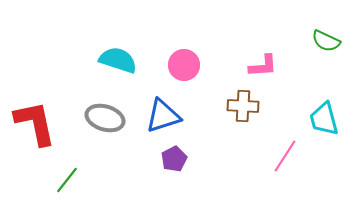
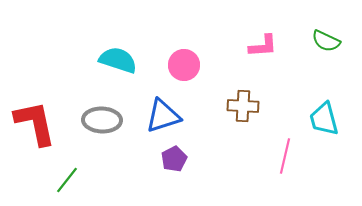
pink L-shape: moved 20 px up
gray ellipse: moved 3 px left, 2 px down; rotated 15 degrees counterclockwise
pink line: rotated 20 degrees counterclockwise
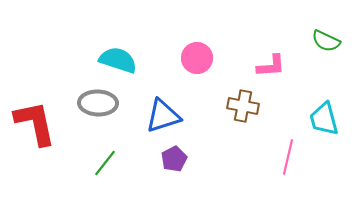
pink L-shape: moved 8 px right, 20 px down
pink circle: moved 13 px right, 7 px up
brown cross: rotated 8 degrees clockwise
gray ellipse: moved 4 px left, 17 px up
pink line: moved 3 px right, 1 px down
green line: moved 38 px right, 17 px up
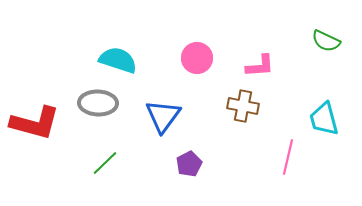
pink L-shape: moved 11 px left
blue triangle: rotated 36 degrees counterclockwise
red L-shape: rotated 117 degrees clockwise
purple pentagon: moved 15 px right, 5 px down
green line: rotated 8 degrees clockwise
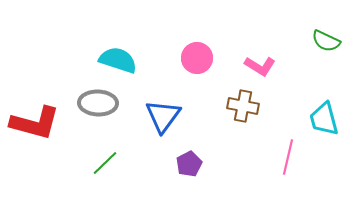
pink L-shape: rotated 36 degrees clockwise
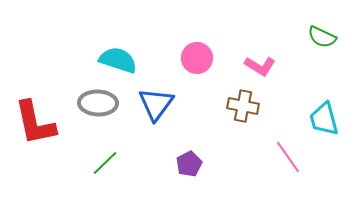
green semicircle: moved 4 px left, 4 px up
blue triangle: moved 7 px left, 12 px up
red L-shape: rotated 63 degrees clockwise
pink line: rotated 48 degrees counterclockwise
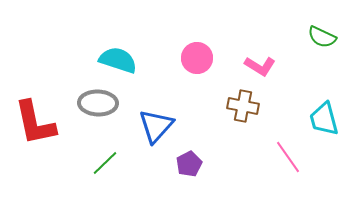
blue triangle: moved 22 px down; rotated 6 degrees clockwise
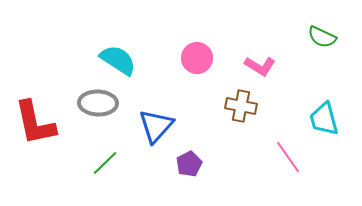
cyan semicircle: rotated 15 degrees clockwise
brown cross: moved 2 px left
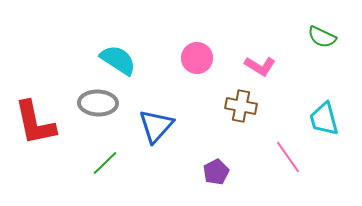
purple pentagon: moved 27 px right, 8 px down
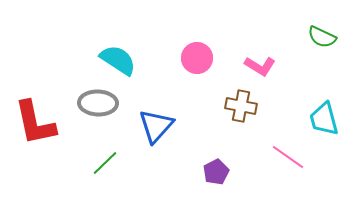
pink line: rotated 20 degrees counterclockwise
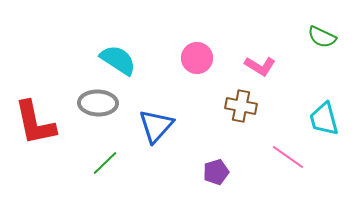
purple pentagon: rotated 10 degrees clockwise
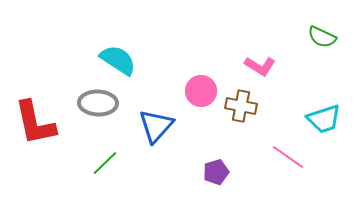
pink circle: moved 4 px right, 33 px down
cyan trapezoid: rotated 93 degrees counterclockwise
